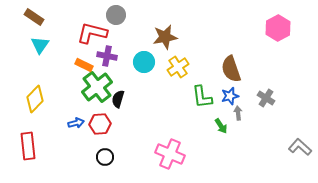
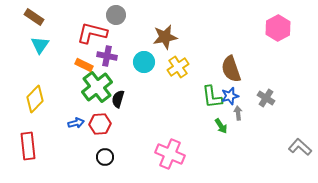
green L-shape: moved 10 px right
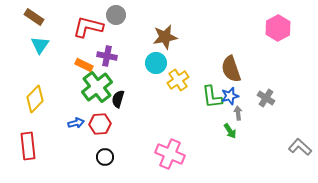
red L-shape: moved 4 px left, 6 px up
cyan circle: moved 12 px right, 1 px down
yellow cross: moved 13 px down
green arrow: moved 9 px right, 5 px down
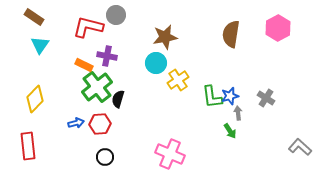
brown semicircle: moved 35 px up; rotated 28 degrees clockwise
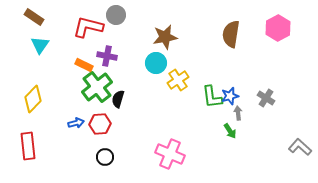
yellow diamond: moved 2 px left
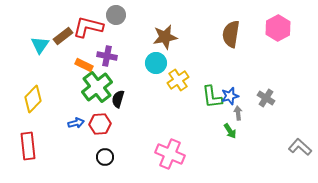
brown rectangle: moved 29 px right, 19 px down; rotated 72 degrees counterclockwise
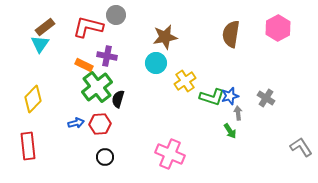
brown rectangle: moved 18 px left, 9 px up
cyan triangle: moved 1 px up
yellow cross: moved 7 px right, 1 px down
green L-shape: rotated 65 degrees counterclockwise
gray L-shape: moved 1 px right; rotated 15 degrees clockwise
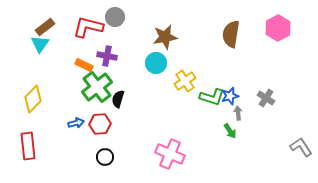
gray circle: moved 1 px left, 2 px down
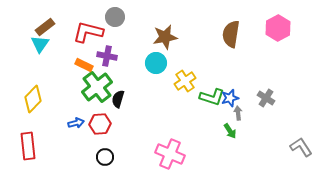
red L-shape: moved 5 px down
blue star: moved 2 px down
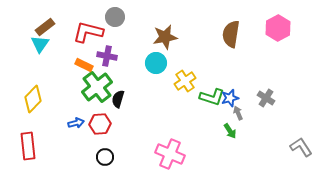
gray arrow: rotated 16 degrees counterclockwise
